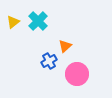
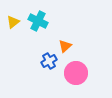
cyan cross: rotated 18 degrees counterclockwise
pink circle: moved 1 px left, 1 px up
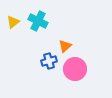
blue cross: rotated 14 degrees clockwise
pink circle: moved 1 px left, 4 px up
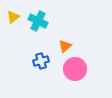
yellow triangle: moved 5 px up
blue cross: moved 8 px left
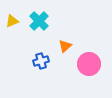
yellow triangle: moved 1 px left, 4 px down; rotated 16 degrees clockwise
cyan cross: moved 1 px right; rotated 18 degrees clockwise
pink circle: moved 14 px right, 5 px up
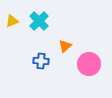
blue cross: rotated 21 degrees clockwise
